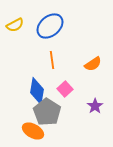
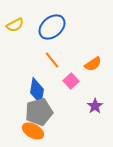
blue ellipse: moved 2 px right, 1 px down
orange line: rotated 30 degrees counterclockwise
pink square: moved 6 px right, 8 px up
gray pentagon: moved 8 px left; rotated 24 degrees clockwise
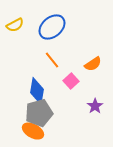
gray pentagon: moved 1 px down
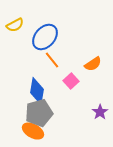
blue ellipse: moved 7 px left, 10 px down; rotated 8 degrees counterclockwise
purple star: moved 5 px right, 6 px down
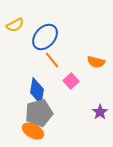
orange semicircle: moved 3 px right, 2 px up; rotated 48 degrees clockwise
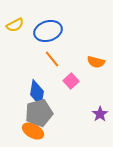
blue ellipse: moved 3 px right, 6 px up; rotated 32 degrees clockwise
orange line: moved 1 px up
blue diamond: moved 2 px down
purple star: moved 2 px down
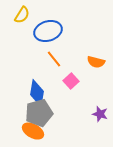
yellow semicircle: moved 7 px right, 10 px up; rotated 30 degrees counterclockwise
orange line: moved 2 px right
purple star: rotated 21 degrees counterclockwise
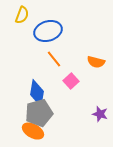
yellow semicircle: rotated 12 degrees counterclockwise
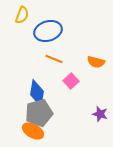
orange line: rotated 30 degrees counterclockwise
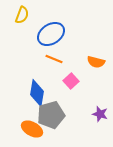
blue ellipse: moved 3 px right, 3 px down; rotated 16 degrees counterclockwise
gray pentagon: moved 12 px right, 2 px down
orange ellipse: moved 1 px left, 2 px up
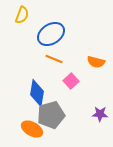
purple star: rotated 14 degrees counterclockwise
